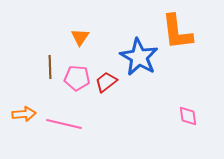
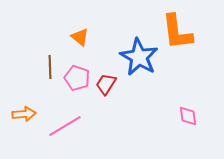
orange triangle: rotated 24 degrees counterclockwise
pink pentagon: rotated 15 degrees clockwise
red trapezoid: moved 2 px down; rotated 20 degrees counterclockwise
pink line: moved 1 px right, 2 px down; rotated 44 degrees counterclockwise
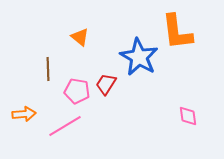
brown line: moved 2 px left, 2 px down
pink pentagon: moved 13 px down; rotated 10 degrees counterclockwise
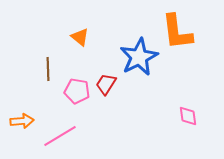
blue star: rotated 15 degrees clockwise
orange arrow: moved 2 px left, 7 px down
pink line: moved 5 px left, 10 px down
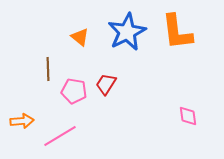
blue star: moved 12 px left, 25 px up
pink pentagon: moved 3 px left
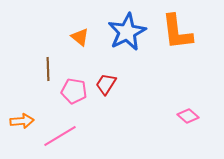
pink diamond: rotated 40 degrees counterclockwise
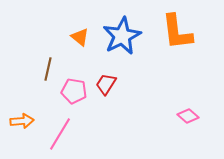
blue star: moved 5 px left, 4 px down
brown line: rotated 15 degrees clockwise
pink line: moved 2 px up; rotated 28 degrees counterclockwise
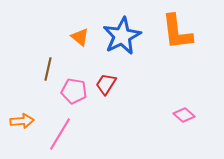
pink diamond: moved 4 px left, 1 px up
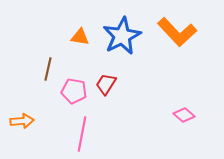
orange L-shape: rotated 36 degrees counterclockwise
orange triangle: rotated 30 degrees counterclockwise
pink line: moved 22 px right; rotated 20 degrees counterclockwise
